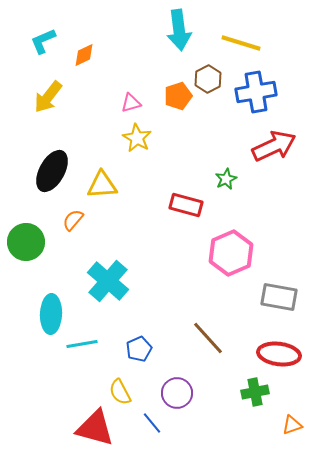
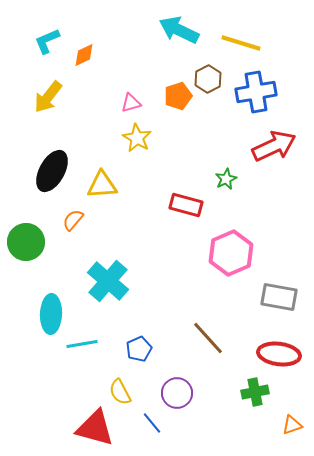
cyan arrow: rotated 123 degrees clockwise
cyan L-shape: moved 4 px right
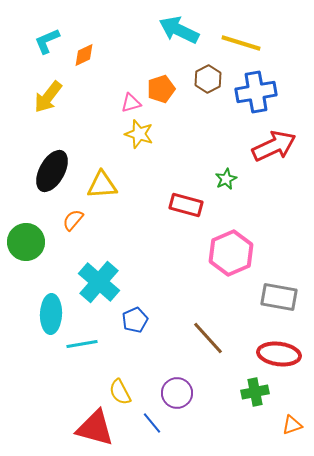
orange pentagon: moved 17 px left, 7 px up
yellow star: moved 2 px right, 4 px up; rotated 12 degrees counterclockwise
cyan cross: moved 9 px left, 1 px down
blue pentagon: moved 4 px left, 29 px up
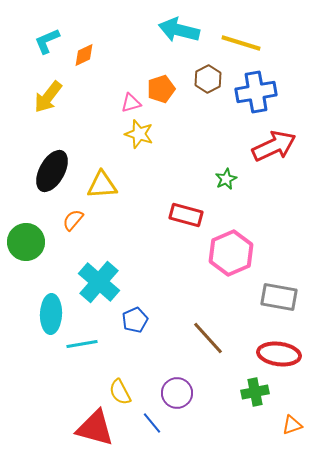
cyan arrow: rotated 12 degrees counterclockwise
red rectangle: moved 10 px down
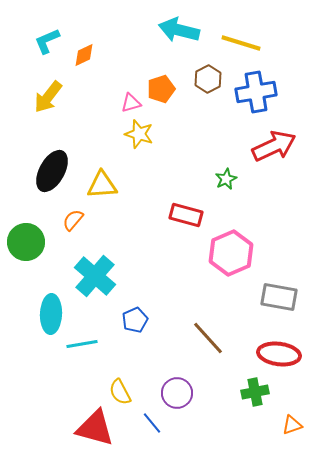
cyan cross: moved 4 px left, 6 px up
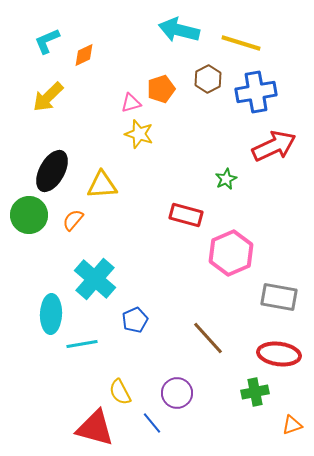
yellow arrow: rotated 8 degrees clockwise
green circle: moved 3 px right, 27 px up
cyan cross: moved 3 px down
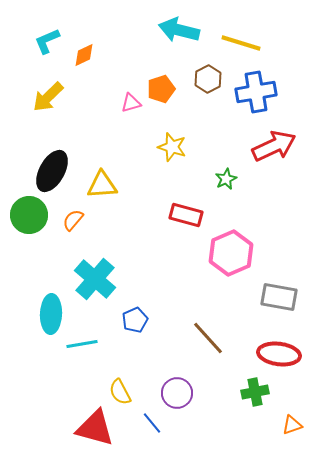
yellow star: moved 33 px right, 13 px down
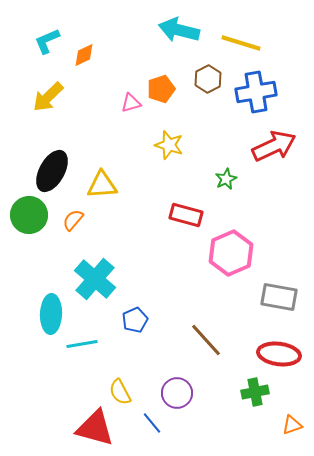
yellow star: moved 3 px left, 2 px up
brown line: moved 2 px left, 2 px down
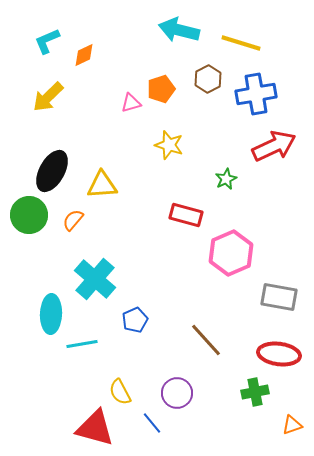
blue cross: moved 2 px down
